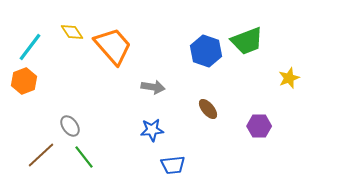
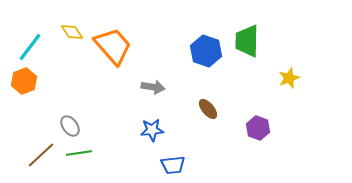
green trapezoid: rotated 112 degrees clockwise
purple hexagon: moved 1 px left, 2 px down; rotated 20 degrees clockwise
green line: moved 5 px left, 4 px up; rotated 60 degrees counterclockwise
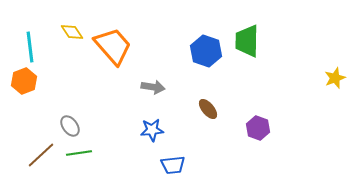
cyan line: rotated 44 degrees counterclockwise
yellow star: moved 46 px right
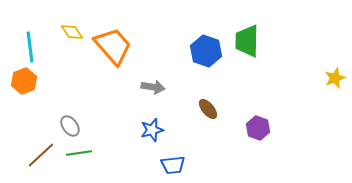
blue star: rotated 10 degrees counterclockwise
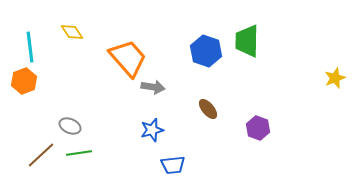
orange trapezoid: moved 15 px right, 12 px down
gray ellipse: rotated 30 degrees counterclockwise
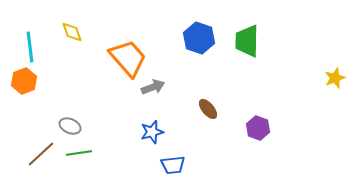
yellow diamond: rotated 15 degrees clockwise
blue hexagon: moved 7 px left, 13 px up
gray arrow: rotated 30 degrees counterclockwise
blue star: moved 2 px down
brown line: moved 1 px up
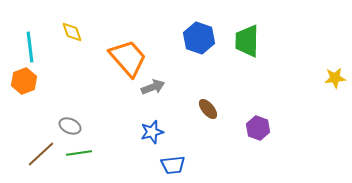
yellow star: rotated 15 degrees clockwise
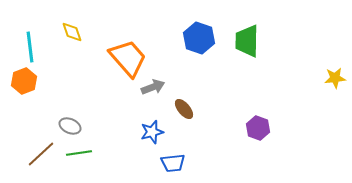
brown ellipse: moved 24 px left
blue trapezoid: moved 2 px up
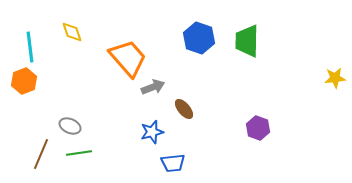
brown line: rotated 24 degrees counterclockwise
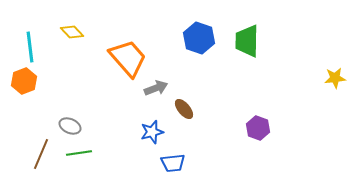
yellow diamond: rotated 25 degrees counterclockwise
gray arrow: moved 3 px right, 1 px down
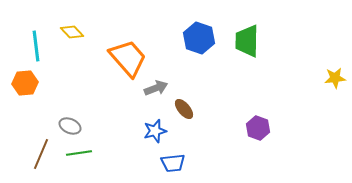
cyan line: moved 6 px right, 1 px up
orange hexagon: moved 1 px right, 2 px down; rotated 15 degrees clockwise
blue star: moved 3 px right, 1 px up
